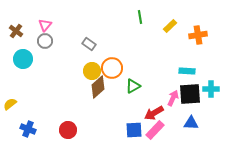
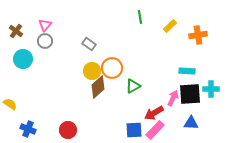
yellow semicircle: rotated 72 degrees clockwise
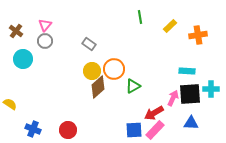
orange circle: moved 2 px right, 1 px down
blue cross: moved 5 px right
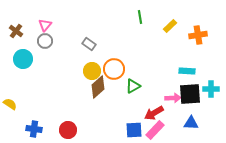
pink arrow: rotated 63 degrees clockwise
blue cross: moved 1 px right; rotated 14 degrees counterclockwise
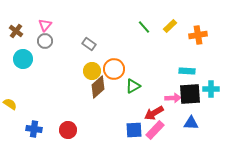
green line: moved 4 px right, 10 px down; rotated 32 degrees counterclockwise
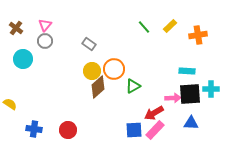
brown cross: moved 3 px up
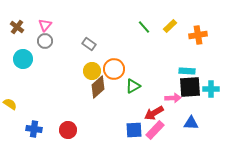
brown cross: moved 1 px right, 1 px up
black square: moved 7 px up
